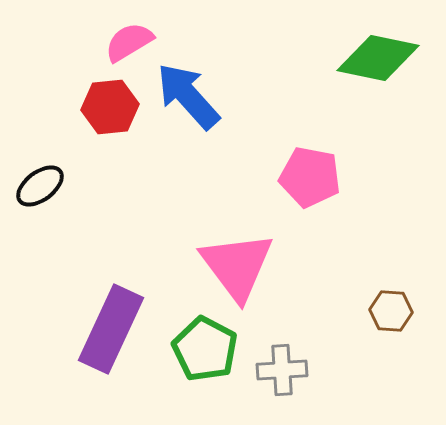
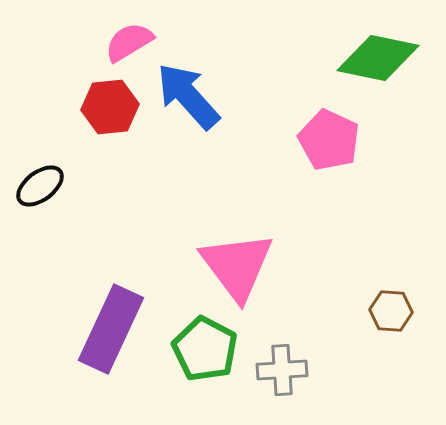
pink pentagon: moved 19 px right, 37 px up; rotated 14 degrees clockwise
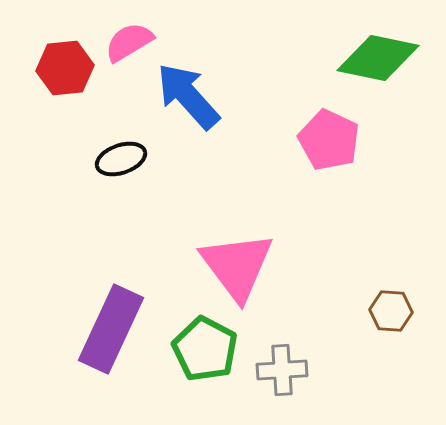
red hexagon: moved 45 px left, 39 px up
black ellipse: moved 81 px right, 27 px up; rotated 18 degrees clockwise
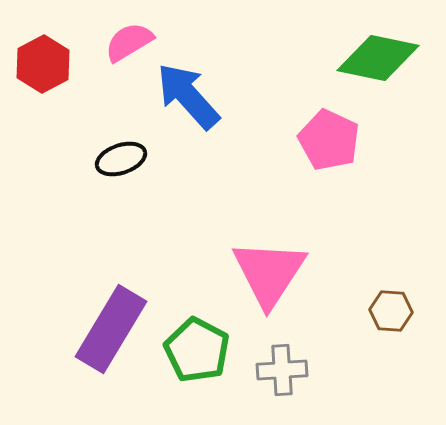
red hexagon: moved 22 px left, 4 px up; rotated 22 degrees counterclockwise
pink triangle: moved 32 px right, 7 px down; rotated 10 degrees clockwise
purple rectangle: rotated 6 degrees clockwise
green pentagon: moved 8 px left, 1 px down
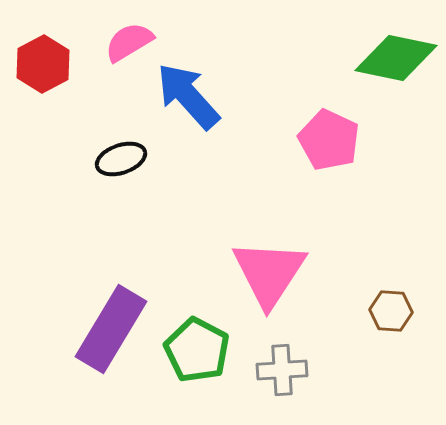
green diamond: moved 18 px right
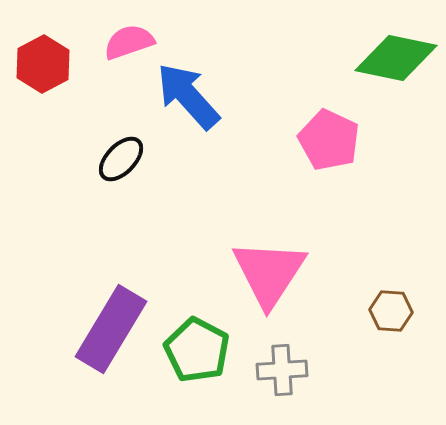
pink semicircle: rotated 12 degrees clockwise
black ellipse: rotated 27 degrees counterclockwise
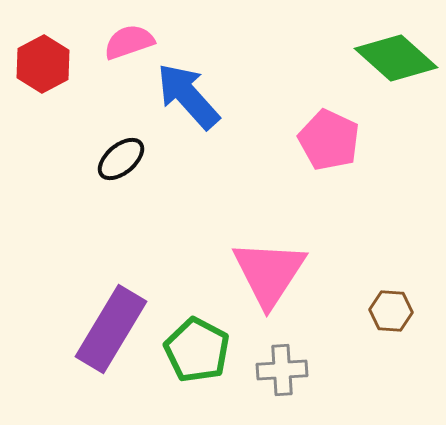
green diamond: rotated 30 degrees clockwise
black ellipse: rotated 6 degrees clockwise
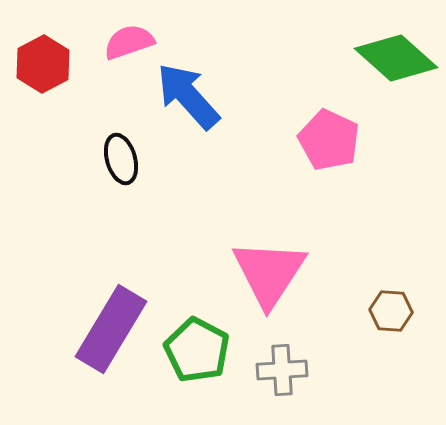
black ellipse: rotated 66 degrees counterclockwise
